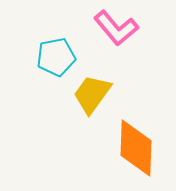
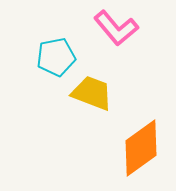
yellow trapezoid: moved 1 px up; rotated 75 degrees clockwise
orange diamond: moved 5 px right; rotated 52 degrees clockwise
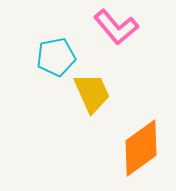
pink L-shape: moved 1 px up
yellow trapezoid: rotated 45 degrees clockwise
